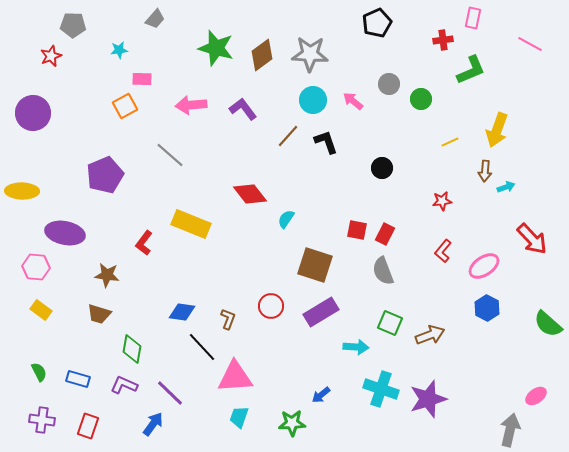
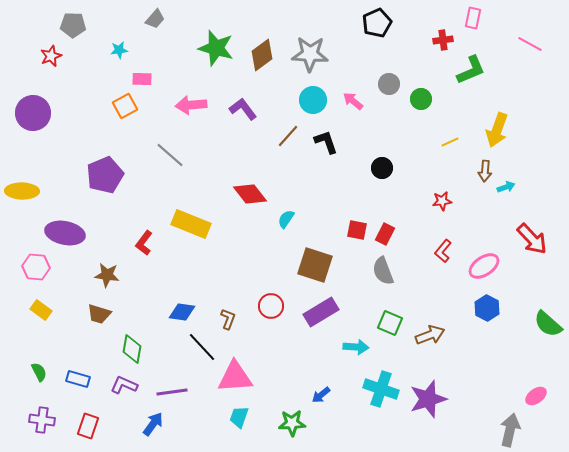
purple line at (170, 393): moved 2 px right, 1 px up; rotated 52 degrees counterclockwise
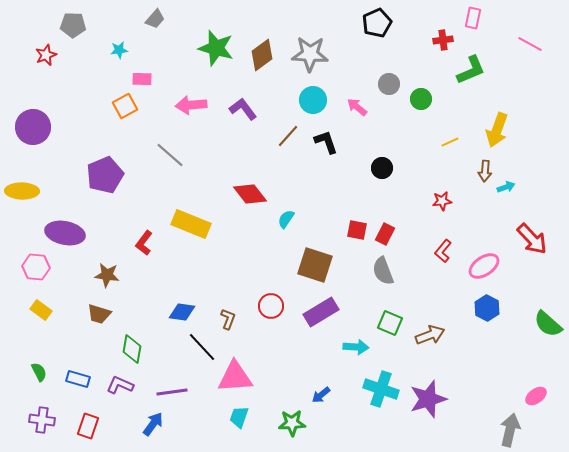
red star at (51, 56): moved 5 px left, 1 px up
pink arrow at (353, 101): moved 4 px right, 6 px down
purple circle at (33, 113): moved 14 px down
purple L-shape at (124, 385): moved 4 px left
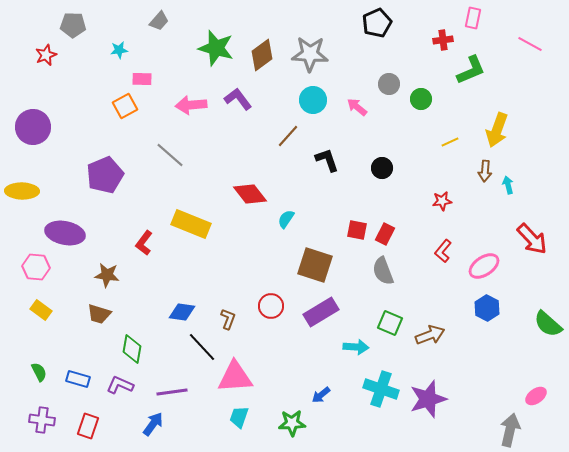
gray trapezoid at (155, 19): moved 4 px right, 2 px down
purple L-shape at (243, 109): moved 5 px left, 10 px up
black L-shape at (326, 142): moved 1 px right, 18 px down
cyan arrow at (506, 187): moved 2 px right, 2 px up; rotated 84 degrees counterclockwise
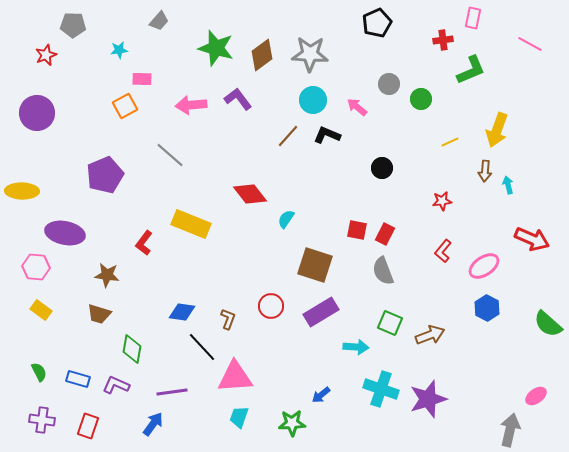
purple circle at (33, 127): moved 4 px right, 14 px up
black L-shape at (327, 160): moved 25 px up; rotated 48 degrees counterclockwise
red arrow at (532, 239): rotated 24 degrees counterclockwise
purple L-shape at (120, 385): moved 4 px left
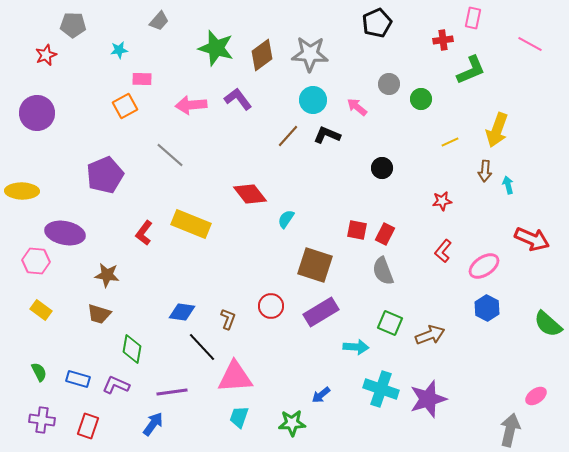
red L-shape at (144, 243): moved 10 px up
pink hexagon at (36, 267): moved 6 px up
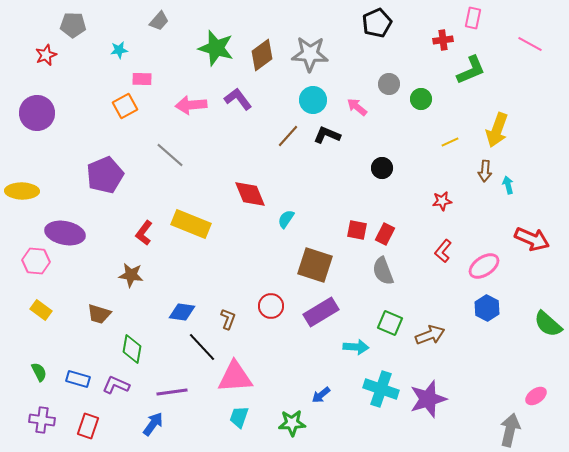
red diamond at (250, 194): rotated 16 degrees clockwise
brown star at (107, 275): moved 24 px right
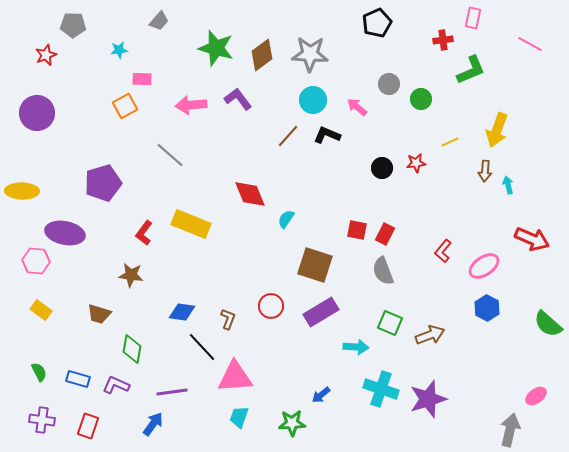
purple pentagon at (105, 175): moved 2 px left, 8 px down; rotated 6 degrees clockwise
red star at (442, 201): moved 26 px left, 38 px up
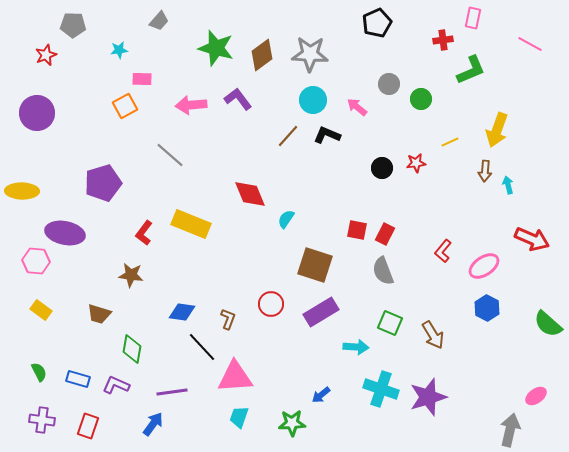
red circle at (271, 306): moved 2 px up
brown arrow at (430, 335): moved 3 px right; rotated 80 degrees clockwise
purple star at (428, 399): moved 2 px up
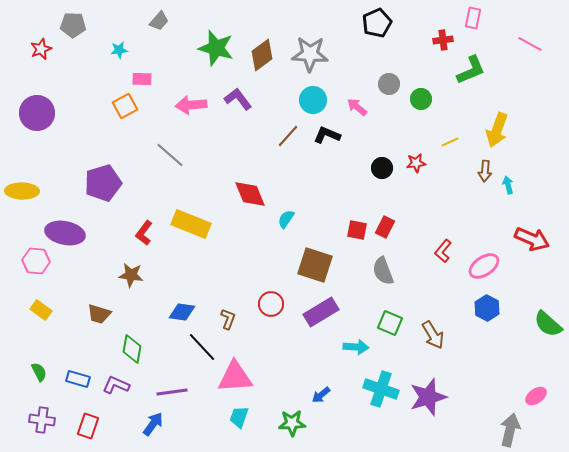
red star at (46, 55): moved 5 px left, 6 px up
red rectangle at (385, 234): moved 7 px up
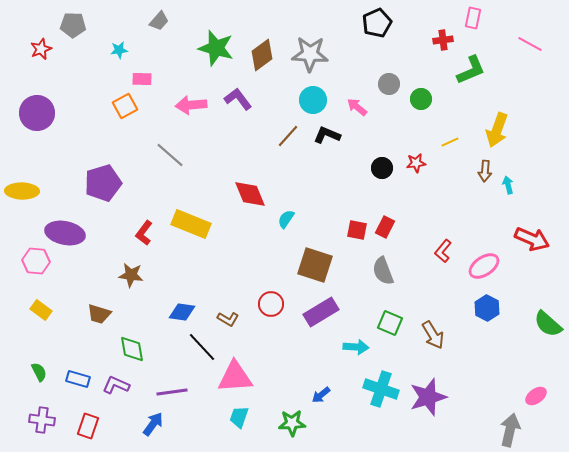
brown L-shape at (228, 319): rotated 100 degrees clockwise
green diamond at (132, 349): rotated 20 degrees counterclockwise
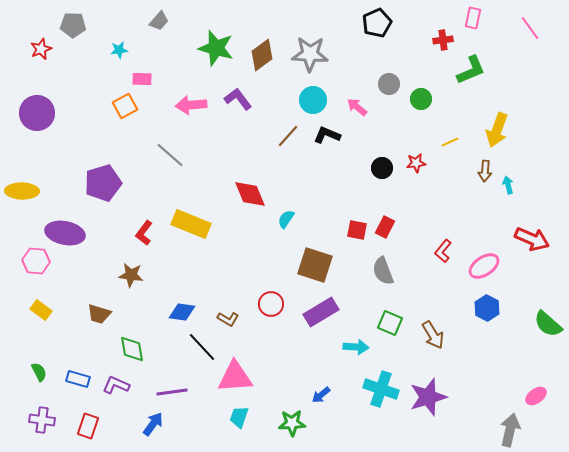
pink line at (530, 44): moved 16 px up; rotated 25 degrees clockwise
